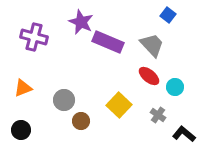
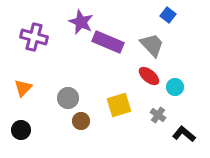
orange triangle: rotated 24 degrees counterclockwise
gray circle: moved 4 px right, 2 px up
yellow square: rotated 30 degrees clockwise
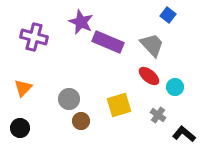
gray circle: moved 1 px right, 1 px down
black circle: moved 1 px left, 2 px up
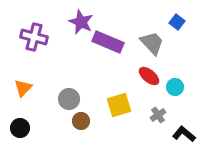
blue square: moved 9 px right, 7 px down
gray trapezoid: moved 2 px up
gray cross: rotated 21 degrees clockwise
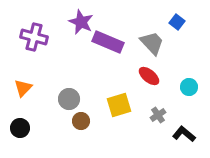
cyan circle: moved 14 px right
